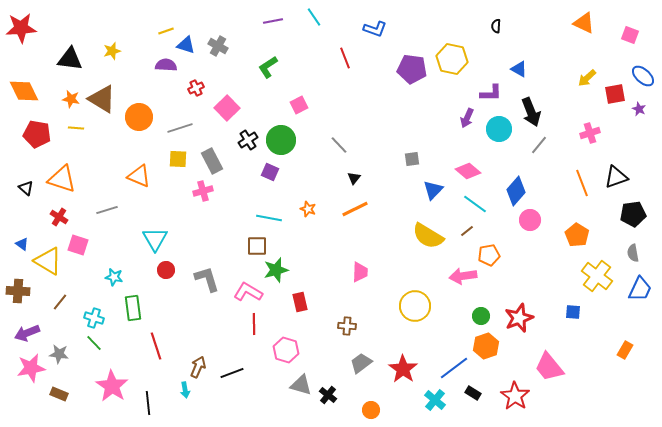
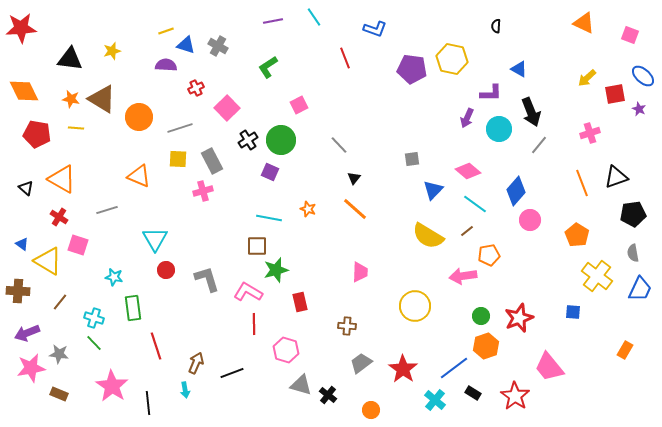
orange triangle at (62, 179): rotated 12 degrees clockwise
orange line at (355, 209): rotated 68 degrees clockwise
brown arrow at (198, 367): moved 2 px left, 4 px up
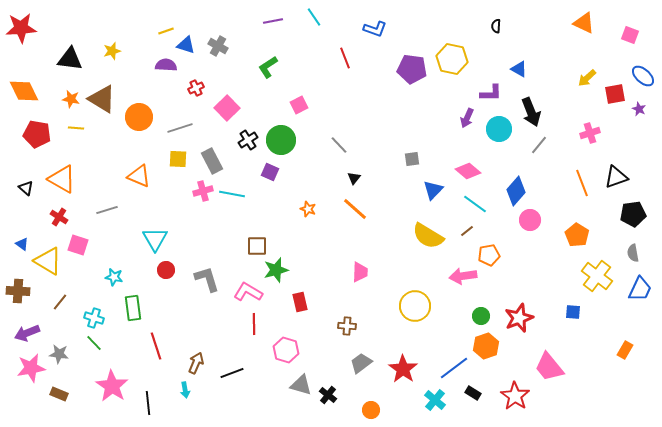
cyan line at (269, 218): moved 37 px left, 24 px up
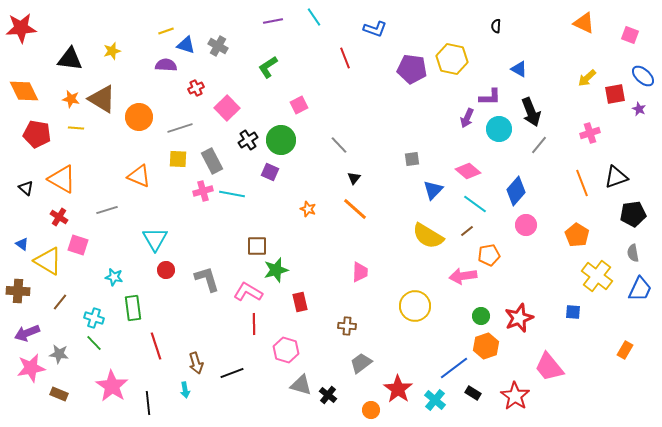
purple L-shape at (491, 93): moved 1 px left, 4 px down
pink circle at (530, 220): moved 4 px left, 5 px down
brown arrow at (196, 363): rotated 140 degrees clockwise
red star at (403, 369): moved 5 px left, 20 px down
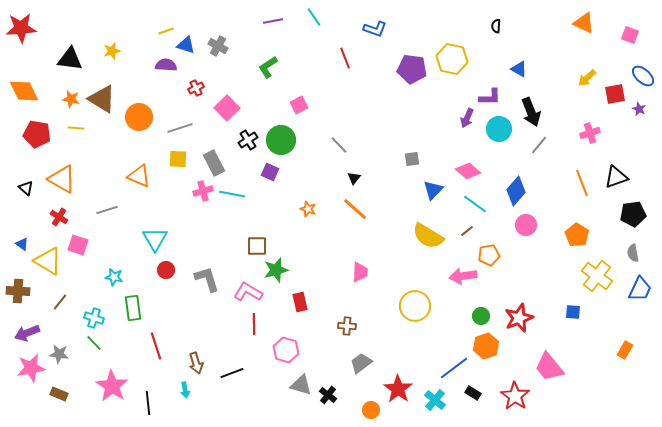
gray rectangle at (212, 161): moved 2 px right, 2 px down
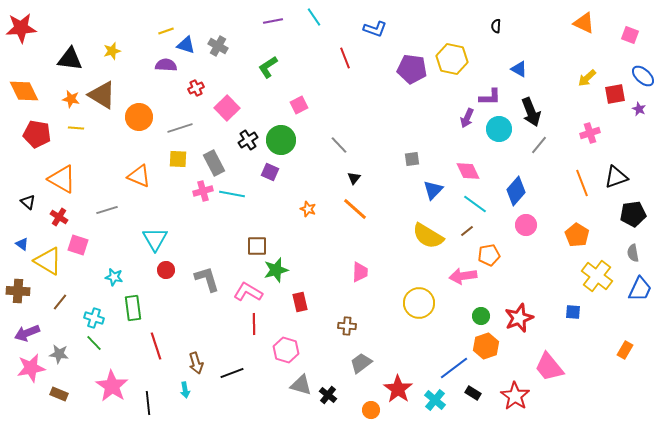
brown triangle at (102, 99): moved 4 px up
pink diamond at (468, 171): rotated 25 degrees clockwise
black triangle at (26, 188): moved 2 px right, 14 px down
yellow circle at (415, 306): moved 4 px right, 3 px up
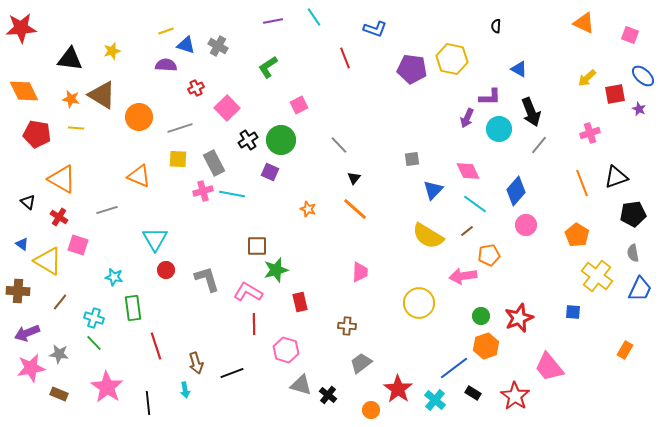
pink star at (112, 386): moved 5 px left, 1 px down
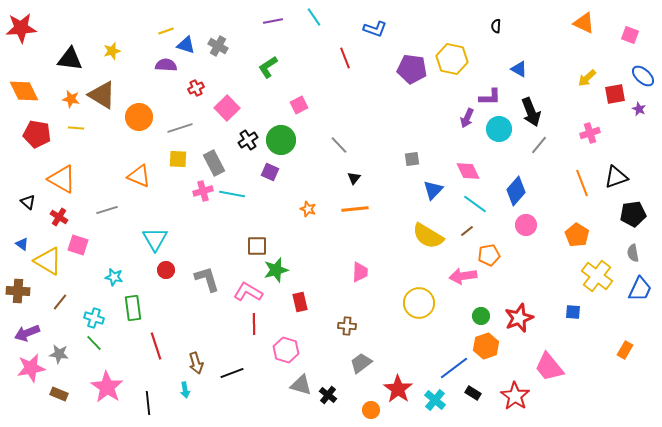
orange line at (355, 209): rotated 48 degrees counterclockwise
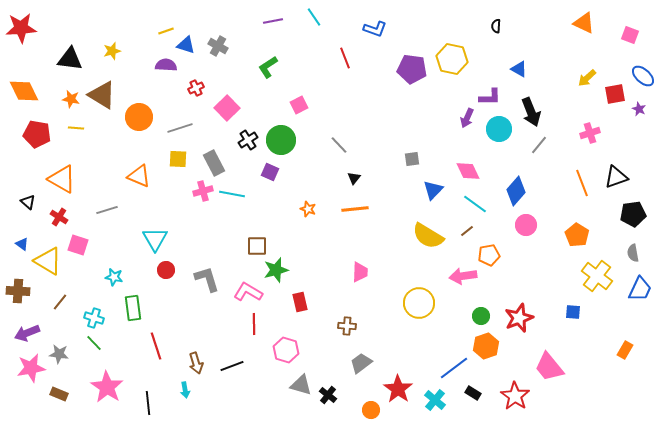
black line at (232, 373): moved 7 px up
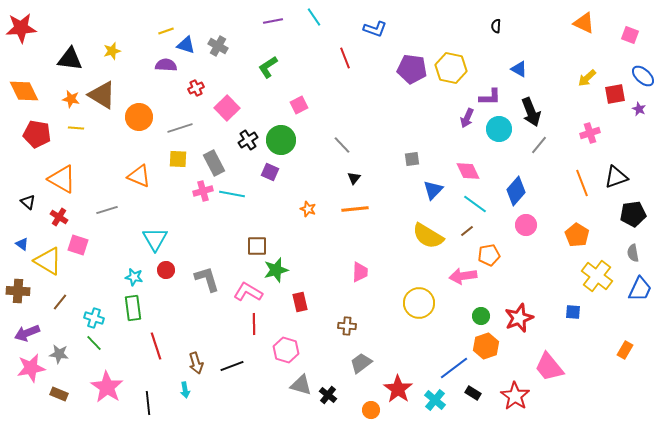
yellow hexagon at (452, 59): moved 1 px left, 9 px down
gray line at (339, 145): moved 3 px right
cyan star at (114, 277): moved 20 px right
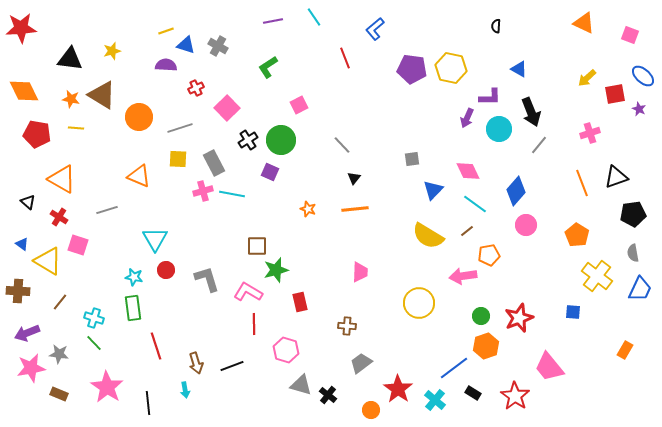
blue L-shape at (375, 29): rotated 120 degrees clockwise
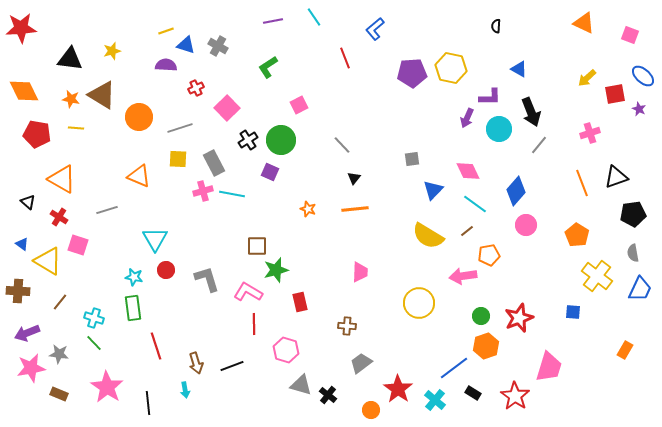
purple pentagon at (412, 69): moved 4 px down; rotated 12 degrees counterclockwise
pink trapezoid at (549, 367): rotated 124 degrees counterclockwise
